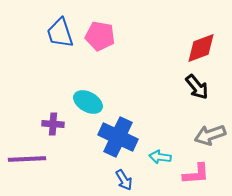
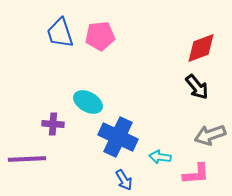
pink pentagon: rotated 16 degrees counterclockwise
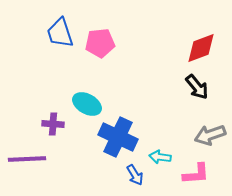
pink pentagon: moved 7 px down
cyan ellipse: moved 1 px left, 2 px down
blue arrow: moved 11 px right, 5 px up
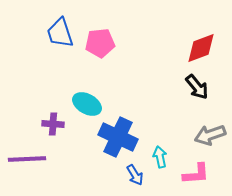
cyan arrow: rotated 70 degrees clockwise
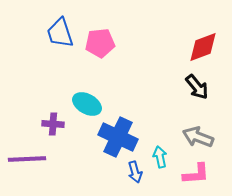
red diamond: moved 2 px right, 1 px up
gray arrow: moved 12 px left, 2 px down; rotated 40 degrees clockwise
blue arrow: moved 3 px up; rotated 15 degrees clockwise
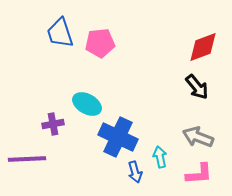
purple cross: rotated 15 degrees counterclockwise
pink L-shape: moved 3 px right
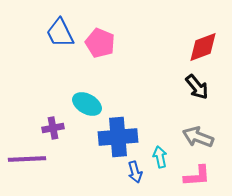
blue trapezoid: rotated 8 degrees counterclockwise
pink pentagon: rotated 28 degrees clockwise
purple cross: moved 4 px down
blue cross: rotated 30 degrees counterclockwise
pink L-shape: moved 2 px left, 2 px down
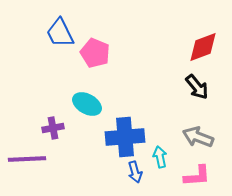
pink pentagon: moved 5 px left, 10 px down
blue cross: moved 7 px right
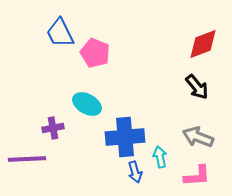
red diamond: moved 3 px up
